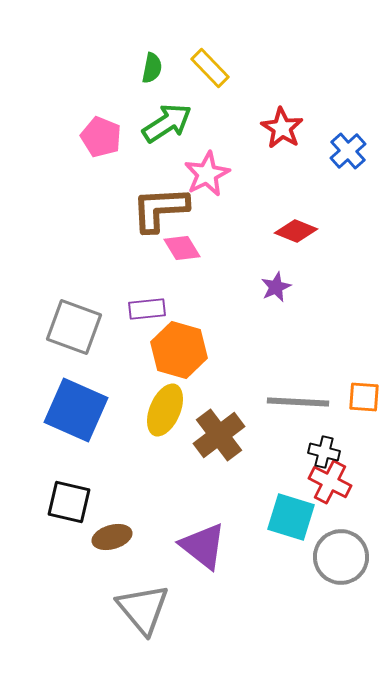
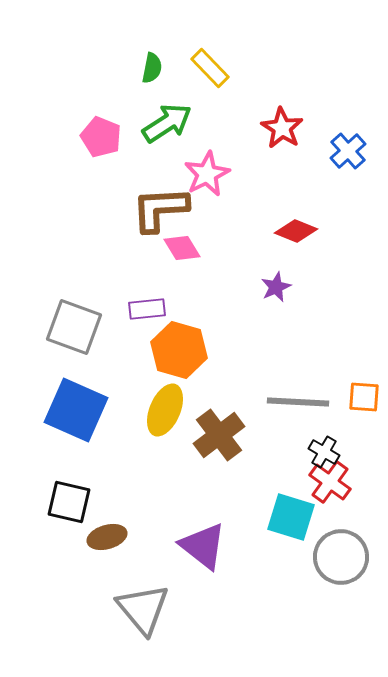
black cross: rotated 16 degrees clockwise
red cross: rotated 9 degrees clockwise
brown ellipse: moved 5 px left
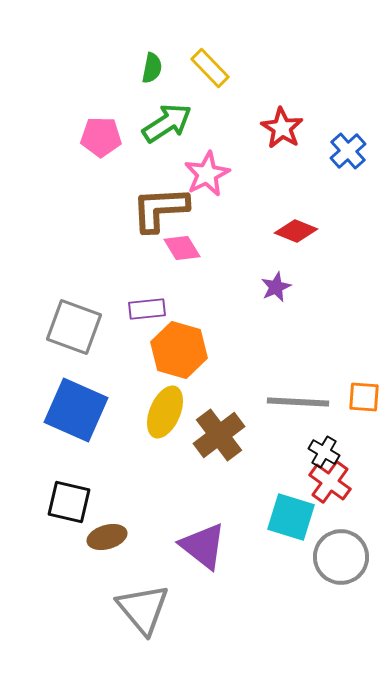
pink pentagon: rotated 21 degrees counterclockwise
yellow ellipse: moved 2 px down
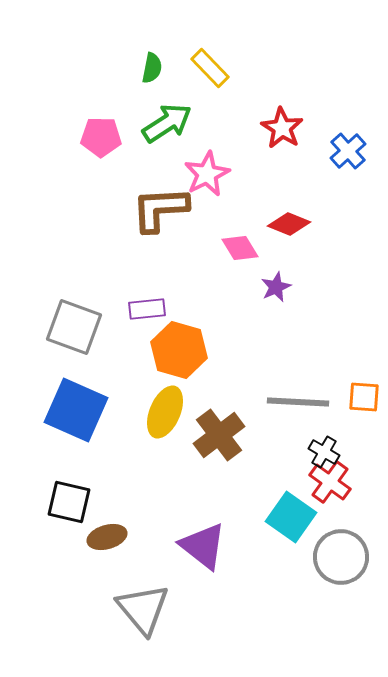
red diamond: moved 7 px left, 7 px up
pink diamond: moved 58 px right
cyan square: rotated 18 degrees clockwise
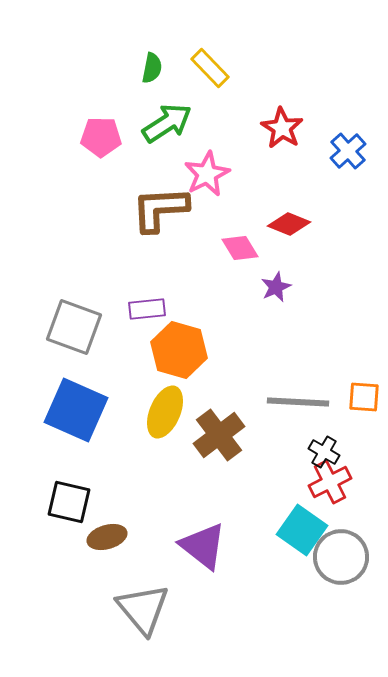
red cross: rotated 27 degrees clockwise
cyan square: moved 11 px right, 13 px down
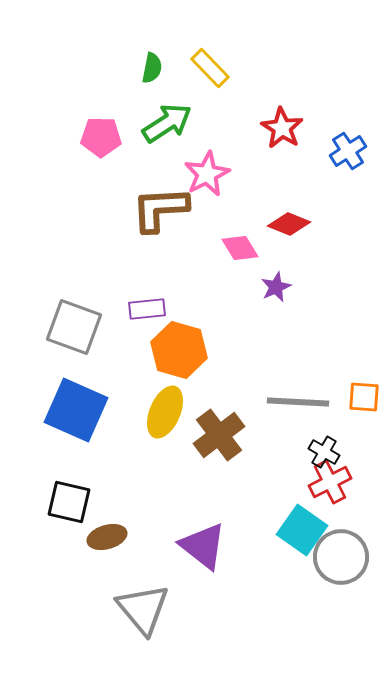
blue cross: rotated 9 degrees clockwise
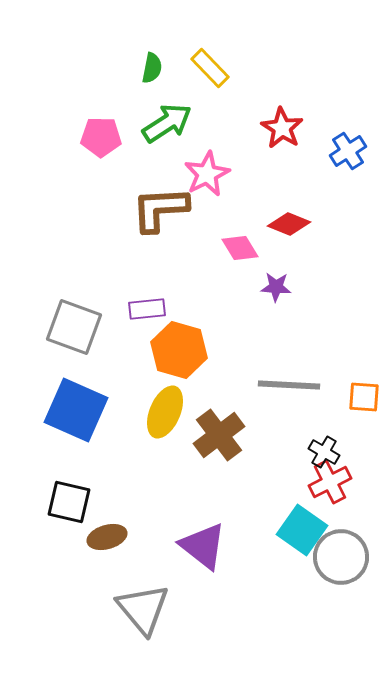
purple star: rotated 28 degrees clockwise
gray line: moved 9 px left, 17 px up
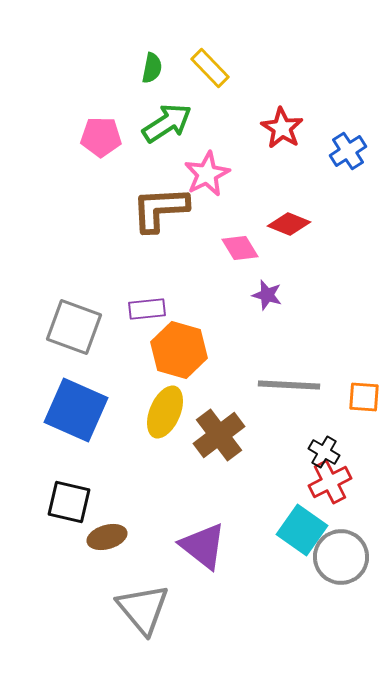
purple star: moved 9 px left, 8 px down; rotated 12 degrees clockwise
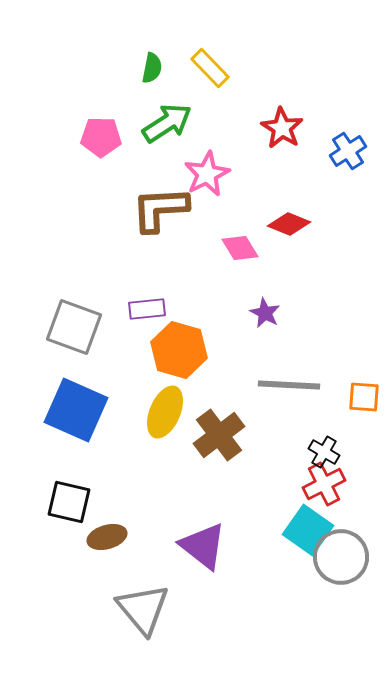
purple star: moved 2 px left, 18 px down; rotated 12 degrees clockwise
red cross: moved 6 px left, 2 px down
cyan square: moved 6 px right
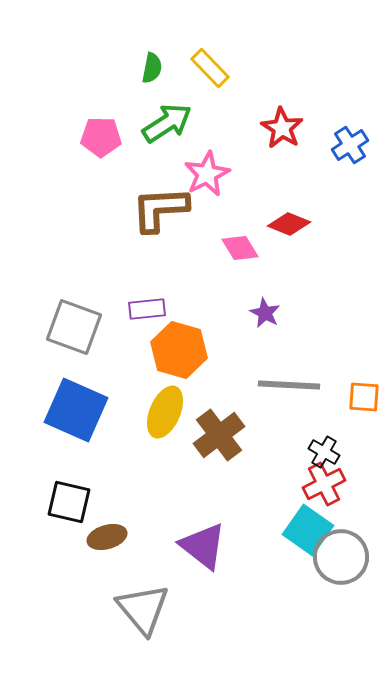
blue cross: moved 2 px right, 6 px up
